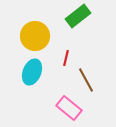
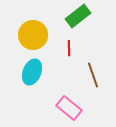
yellow circle: moved 2 px left, 1 px up
red line: moved 3 px right, 10 px up; rotated 14 degrees counterclockwise
brown line: moved 7 px right, 5 px up; rotated 10 degrees clockwise
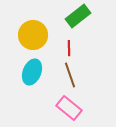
brown line: moved 23 px left
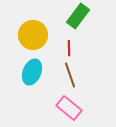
green rectangle: rotated 15 degrees counterclockwise
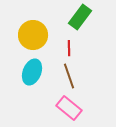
green rectangle: moved 2 px right, 1 px down
brown line: moved 1 px left, 1 px down
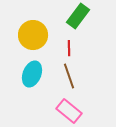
green rectangle: moved 2 px left, 1 px up
cyan ellipse: moved 2 px down
pink rectangle: moved 3 px down
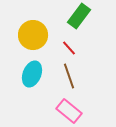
green rectangle: moved 1 px right
red line: rotated 42 degrees counterclockwise
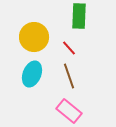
green rectangle: rotated 35 degrees counterclockwise
yellow circle: moved 1 px right, 2 px down
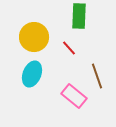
brown line: moved 28 px right
pink rectangle: moved 5 px right, 15 px up
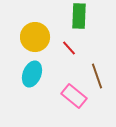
yellow circle: moved 1 px right
